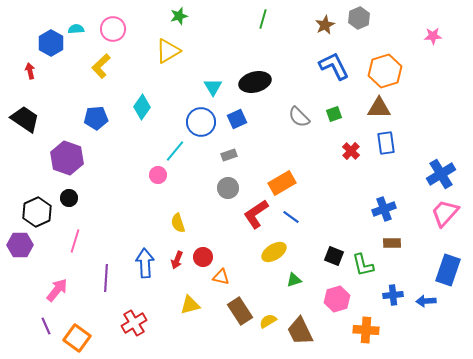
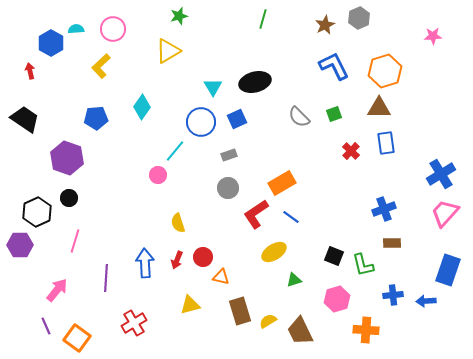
brown rectangle at (240, 311): rotated 16 degrees clockwise
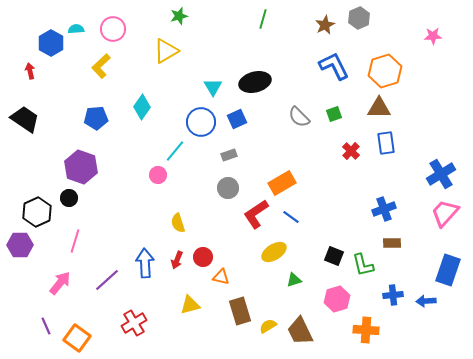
yellow triangle at (168, 51): moved 2 px left
purple hexagon at (67, 158): moved 14 px right, 9 px down
purple line at (106, 278): moved 1 px right, 2 px down; rotated 44 degrees clockwise
pink arrow at (57, 290): moved 3 px right, 7 px up
yellow semicircle at (268, 321): moved 5 px down
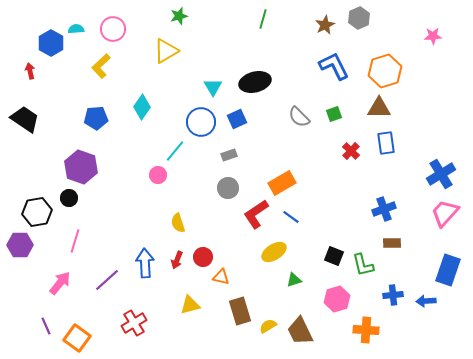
black hexagon at (37, 212): rotated 16 degrees clockwise
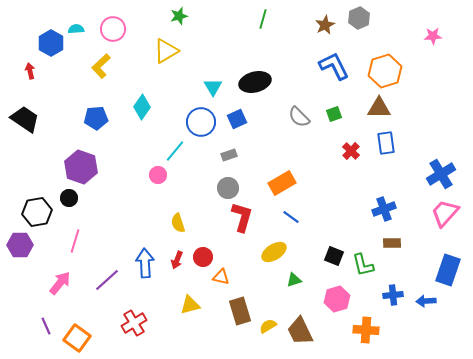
red L-shape at (256, 214): moved 14 px left, 3 px down; rotated 140 degrees clockwise
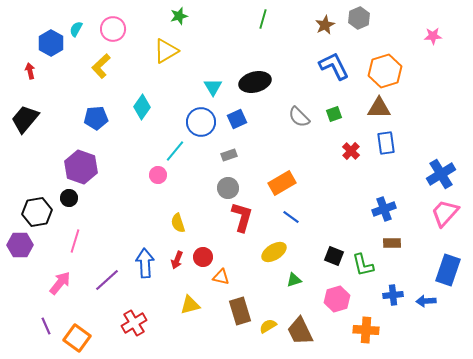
cyan semicircle at (76, 29): rotated 56 degrees counterclockwise
black trapezoid at (25, 119): rotated 84 degrees counterclockwise
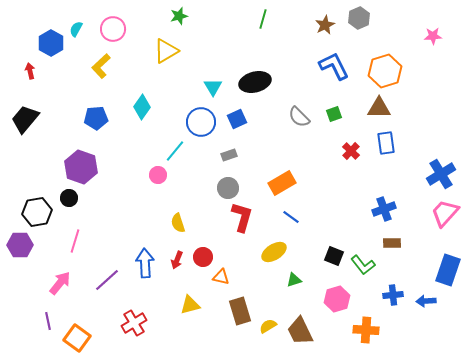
green L-shape at (363, 265): rotated 25 degrees counterclockwise
purple line at (46, 326): moved 2 px right, 5 px up; rotated 12 degrees clockwise
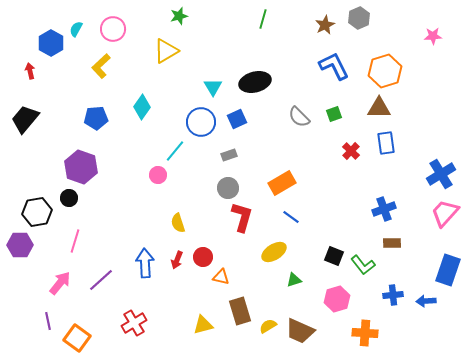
purple line at (107, 280): moved 6 px left
yellow triangle at (190, 305): moved 13 px right, 20 px down
orange cross at (366, 330): moved 1 px left, 3 px down
brown trapezoid at (300, 331): rotated 40 degrees counterclockwise
